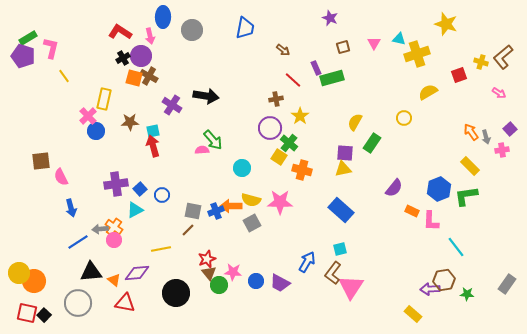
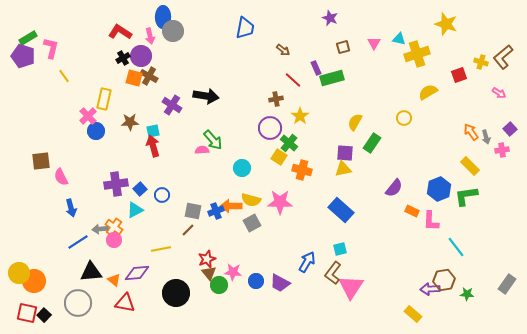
gray circle at (192, 30): moved 19 px left, 1 px down
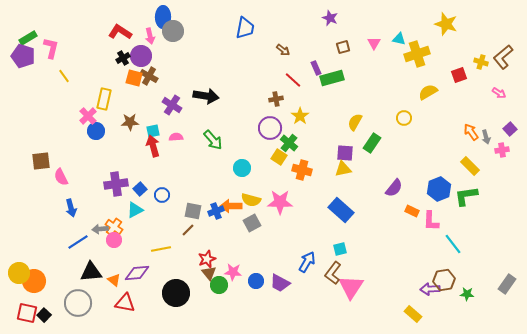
pink semicircle at (202, 150): moved 26 px left, 13 px up
cyan line at (456, 247): moved 3 px left, 3 px up
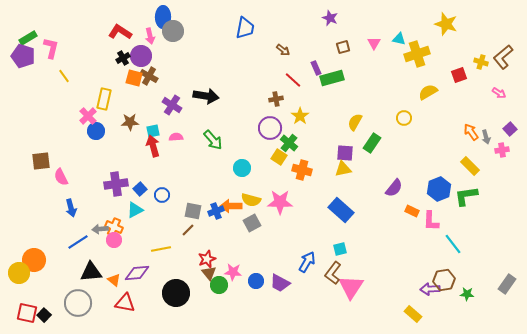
orange cross at (114, 227): rotated 12 degrees counterclockwise
orange circle at (34, 281): moved 21 px up
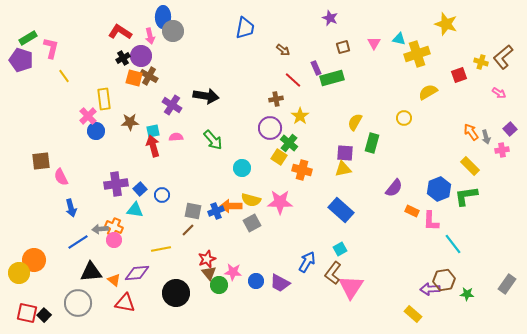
purple pentagon at (23, 56): moved 2 px left, 4 px down
yellow rectangle at (104, 99): rotated 20 degrees counterclockwise
green rectangle at (372, 143): rotated 18 degrees counterclockwise
cyan triangle at (135, 210): rotated 36 degrees clockwise
cyan square at (340, 249): rotated 16 degrees counterclockwise
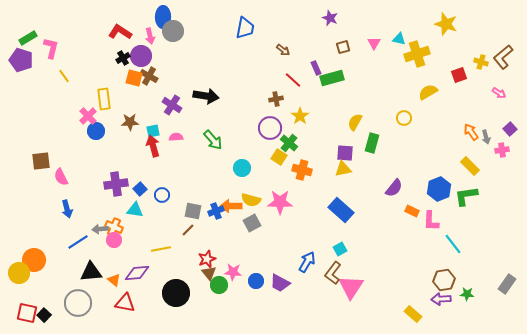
blue arrow at (71, 208): moved 4 px left, 1 px down
purple arrow at (430, 289): moved 11 px right, 10 px down
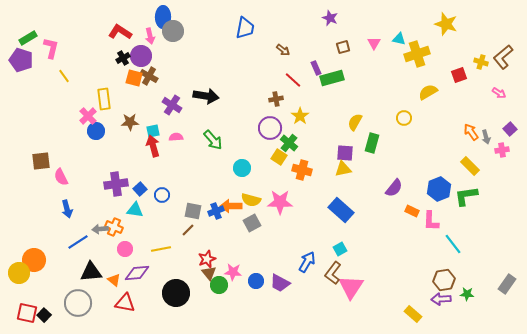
pink circle at (114, 240): moved 11 px right, 9 px down
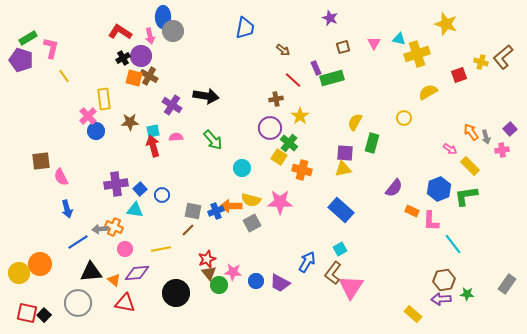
pink arrow at (499, 93): moved 49 px left, 56 px down
orange circle at (34, 260): moved 6 px right, 4 px down
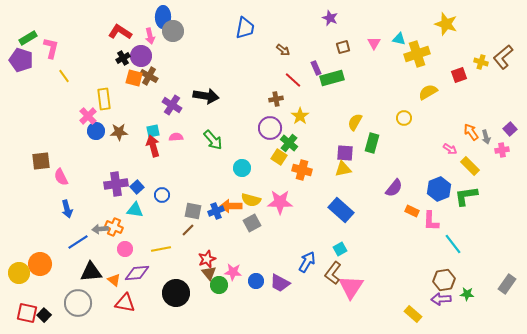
brown star at (130, 122): moved 11 px left, 10 px down
blue square at (140, 189): moved 3 px left, 2 px up
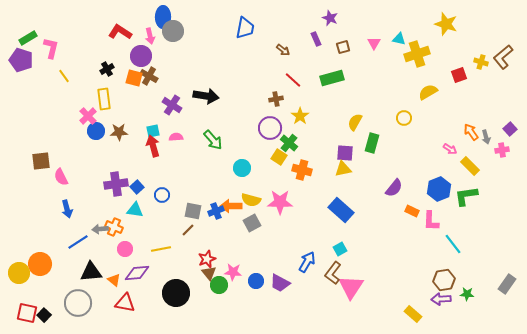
black cross at (123, 58): moved 16 px left, 11 px down
purple rectangle at (316, 68): moved 29 px up
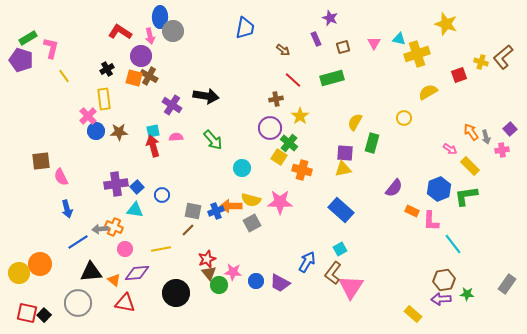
blue ellipse at (163, 17): moved 3 px left
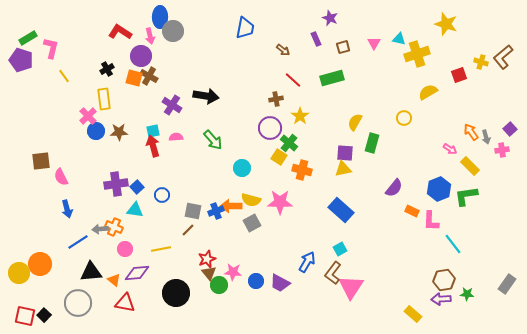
red square at (27, 313): moved 2 px left, 3 px down
